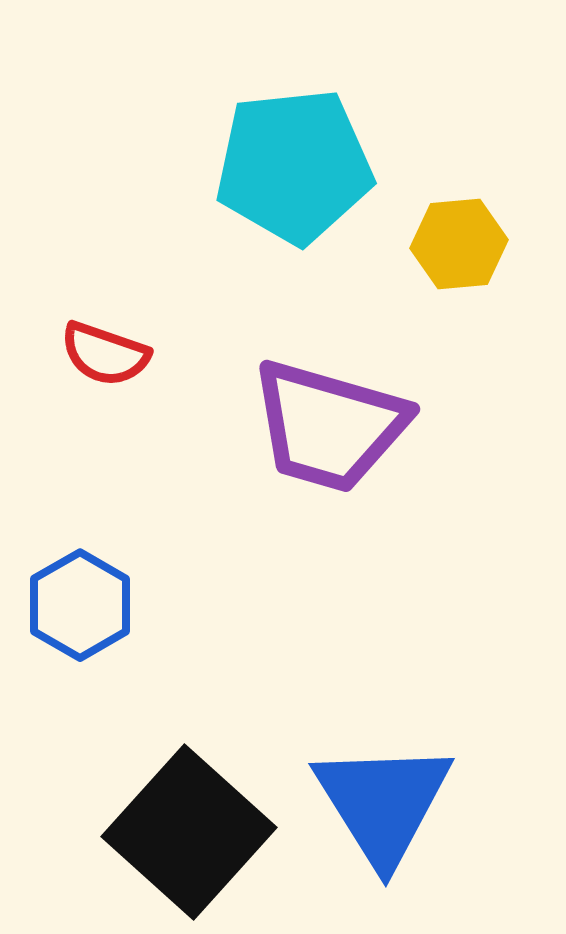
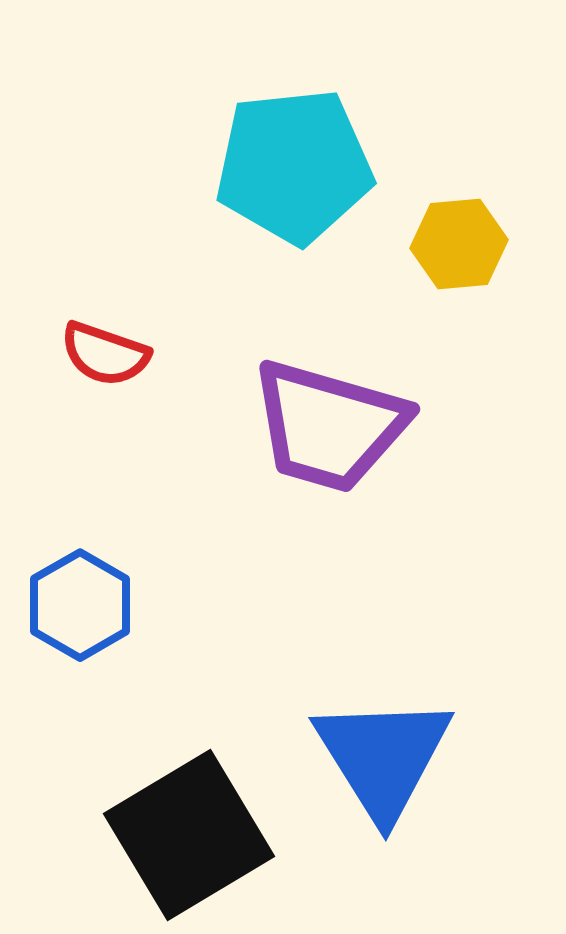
blue triangle: moved 46 px up
black square: moved 3 px down; rotated 17 degrees clockwise
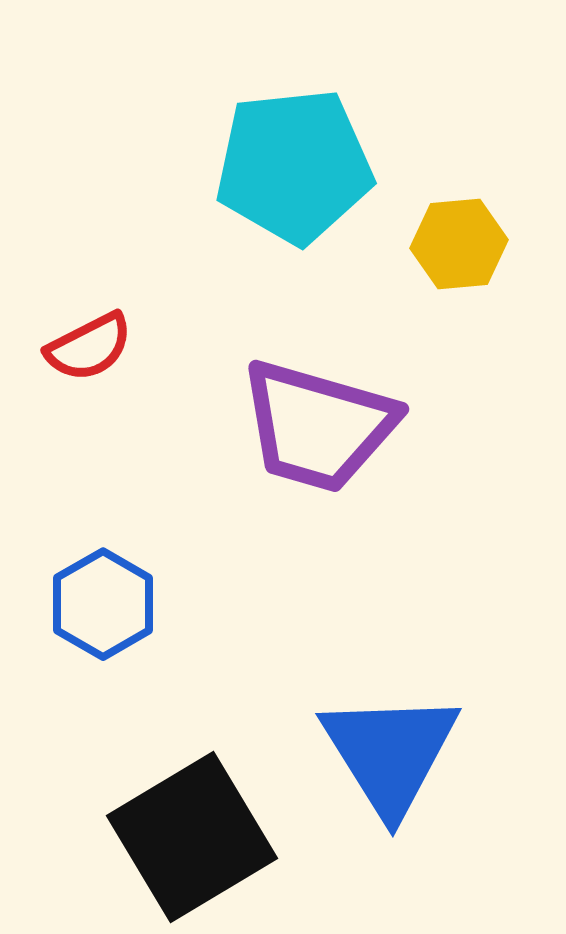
red semicircle: moved 16 px left, 7 px up; rotated 46 degrees counterclockwise
purple trapezoid: moved 11 px left
blue hexagon: moved 23 px right, 1 px up
blue triangle: moved 7 px right, 4 px up
black square: moved 3 px right, 2 px down
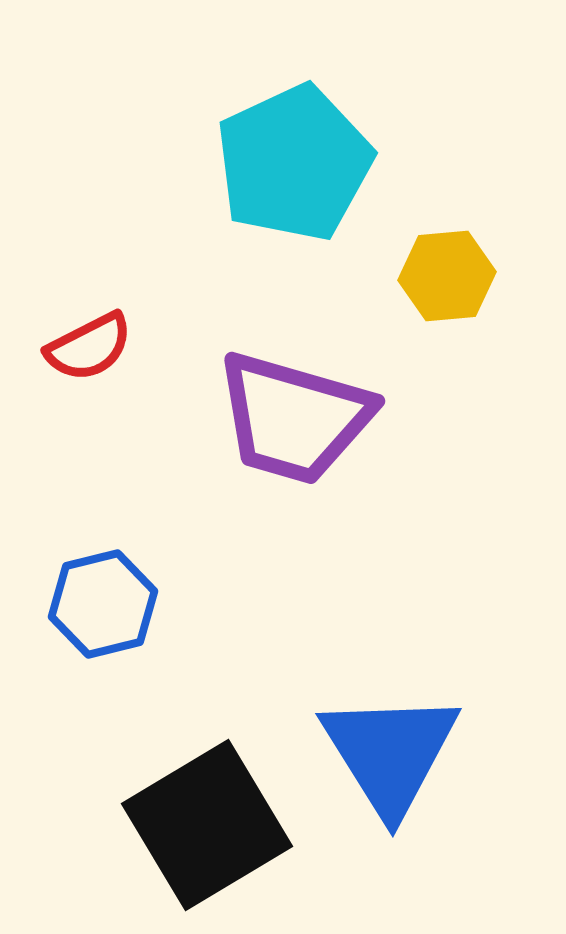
cyan pentagon: moved 3 px up; rotated 19 degrees counterclockwise
yellow hexagon: moved 12 px left, 32 px down
purple trapezoid: moved 24 px left, 8 px up
blue hexagon: rotated 16 degrees clockwise
black square: moved 15 px right, 12 px up
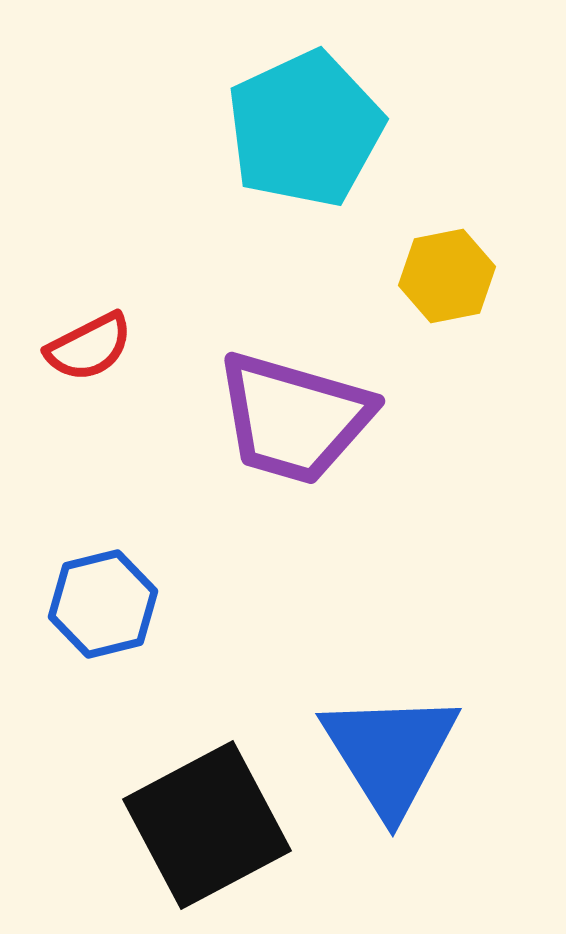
cyan pentagon: moved 11 px right, 34 px up
yellow hexagon: rotated 6 degrees counterclockwise
black square: rotated 3 degrees clockwise
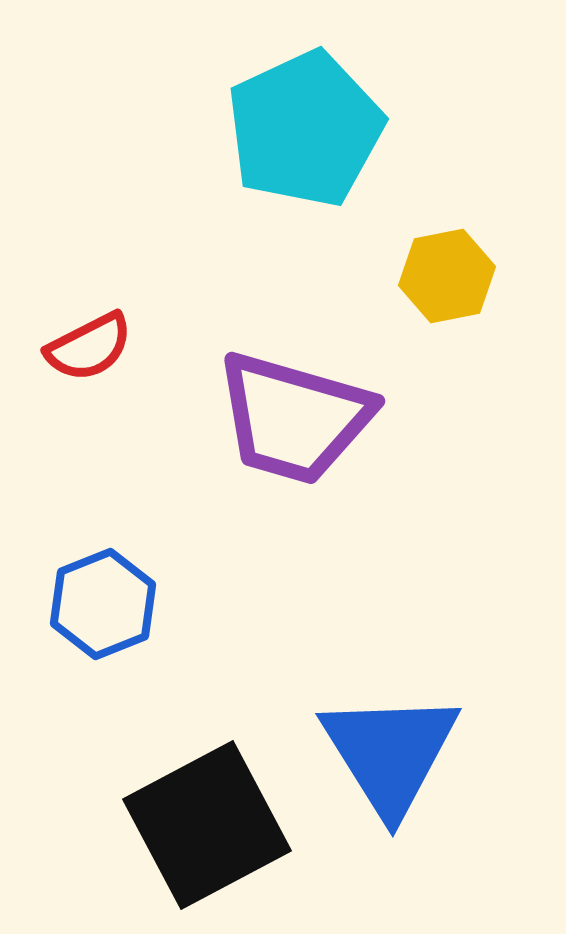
blue hexagon: rotated 8 degrees counterclockwise
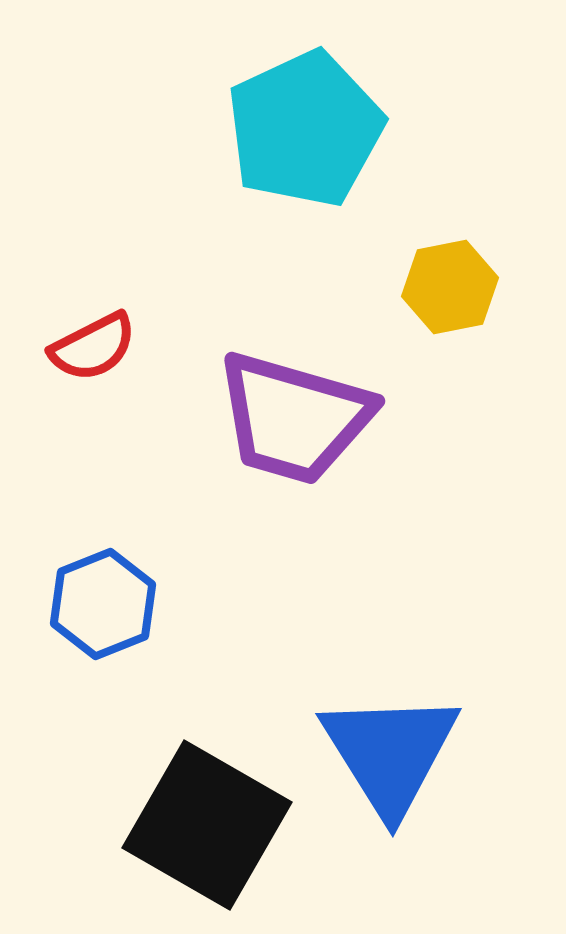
yellow hexagon: moved 3 px right, 11 px down
red semicircle: moved 4 px right
black square: rotated 32 degrees counterclockwise
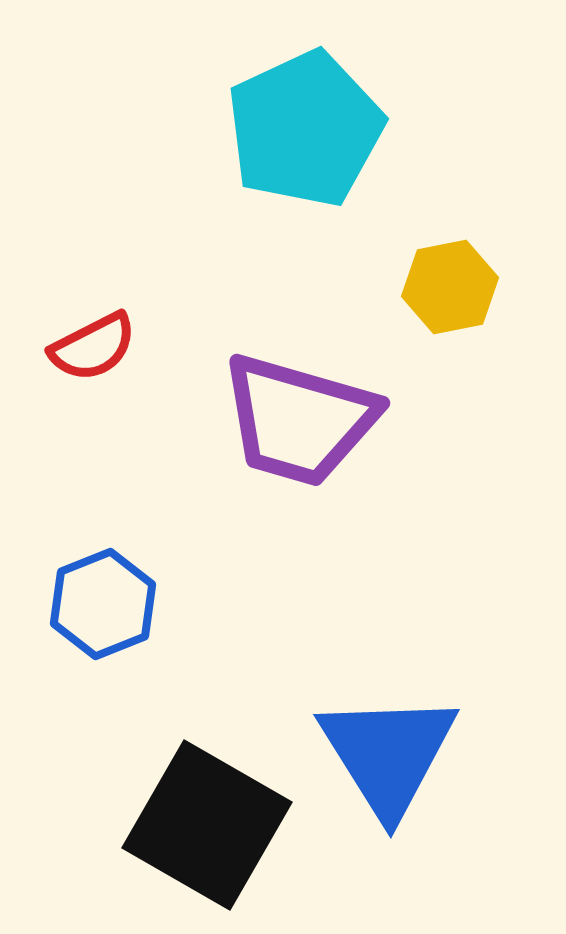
purple trapezoid: moved 5 px right, 2 px down
blue triangle: moved 2 px left, 1 px down
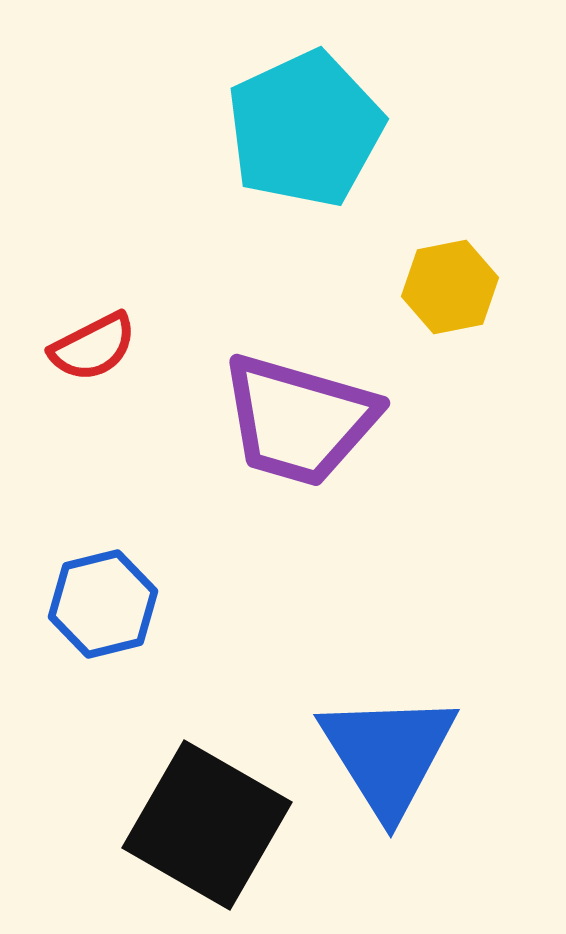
blue hexagon: rotated 8 degrees clockwise
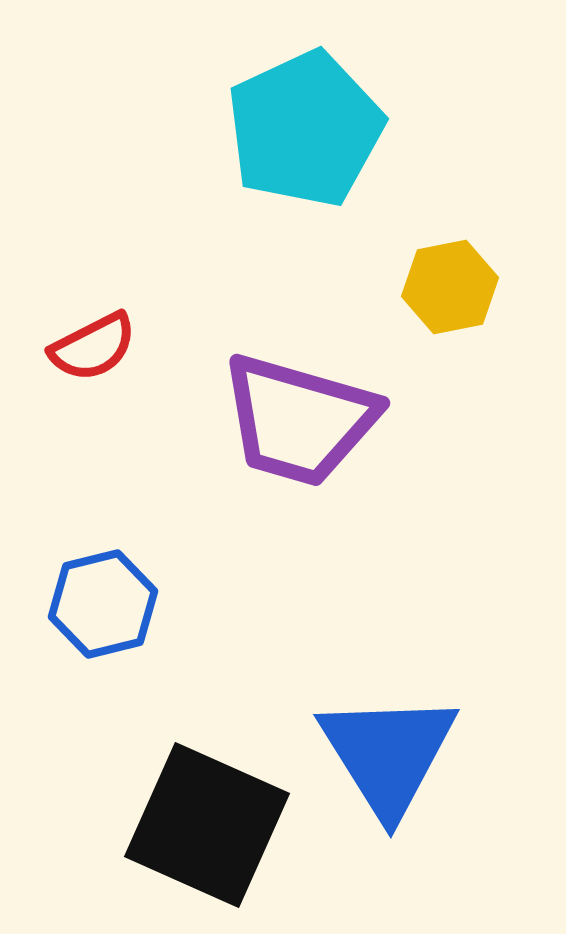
black square: rotated 6 degrees counterclockwise
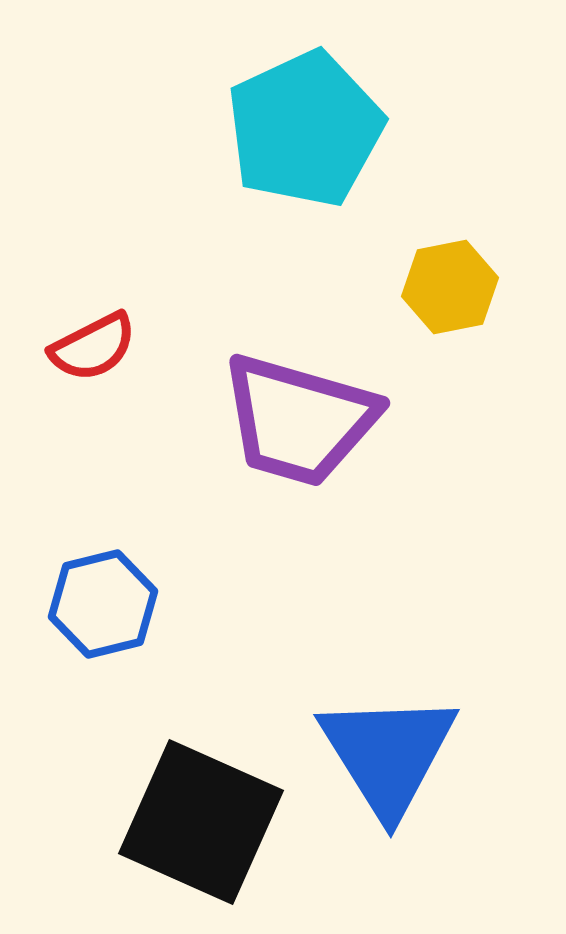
black square: moved 6 px left, 3 px up
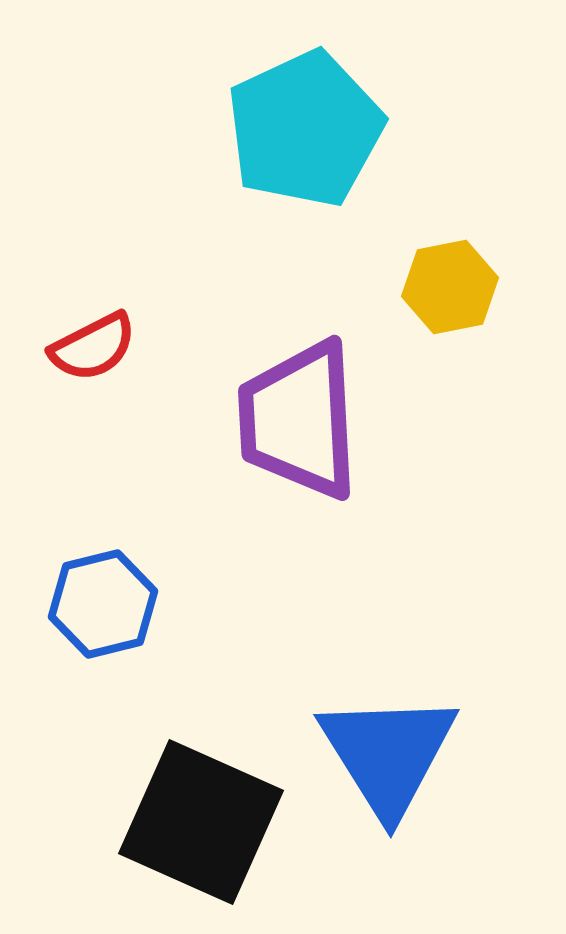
purple trapezoid: rotated 71 degrees clockwise
